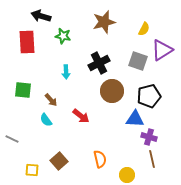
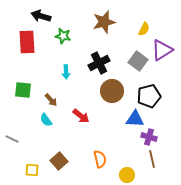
gray square: rotated 18 degrees clockwise
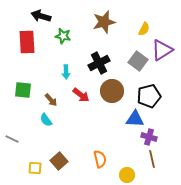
red arrow: moved 21 px up
yellow square: moved 3 px right, 2 px up
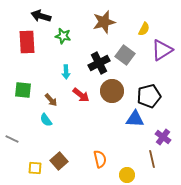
gray square: moved 13 px left, 6 px up
purple cross: moved 14 px right; rotated 21 degrees clockwise
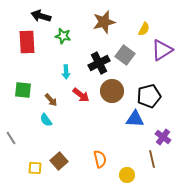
gray line: moved 1 px left, 1 px up; rotated 32 degrees clockwise
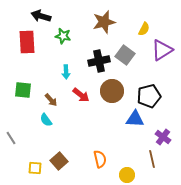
black cross: moved 2 px up; rotated 15 degrees clockwise
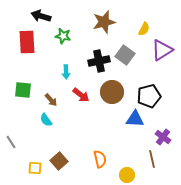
brown circle: moved 1 px down
gray line: moved 4 px down
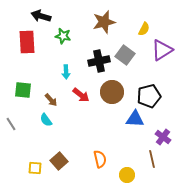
gray line: moved 18 px up
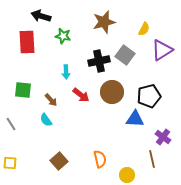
yellow square: moved 25 px left, 5 px up
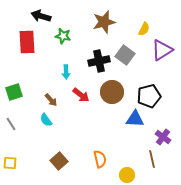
green square: moved 9 px left, 2 px down; rotated 24 degrees counterclockwise
